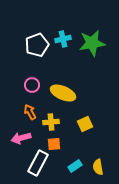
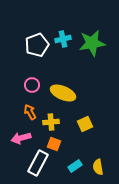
orange square: rotated 24 degrees clockwise
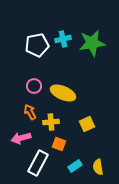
white pentagon: rotated 10 degrees clockwise
pink circle: moved 2 px right, 1 px down
yellow square: moved 2 px right
orange square: moved 5 px right
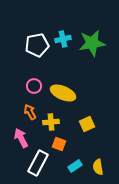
pink arrow: rotated 78 degrees clockwise
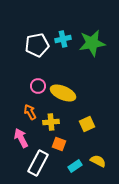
pink circle: moved 4 px right
yellow semicircle: moved 6 px up; rotated 126 degrees clockwise
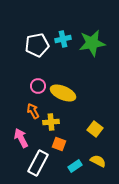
orange arrow: moved 3 px right, 1 px up
yellow square: moved 8 px right, 5 px down; rotated 28 degrees counterclockwise
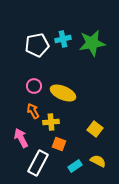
pink circle: moved 4 px left
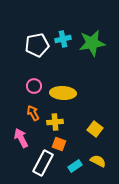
yellow ellipse: rotated 20 degrees counterclockwise
orange arrow: moved 2 px down
yellow cross: moved 4 px right
white rectangle: moved 5 px right
